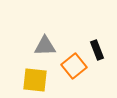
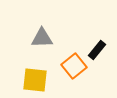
gray triangle: moved 3 px left, 8 px up
black rectangle: rotated 60 degrees clockwise
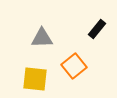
black rectangle: moved 21 px up
yellow square: moved 1 px up
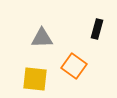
black rectangle: rotated 24 degrees counterclockwise
orange square: rotated 15 degrees counterclockwise
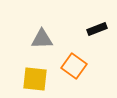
black rectangle: rotated 54 degrees clockwise
gray triangle: moved 1 px down
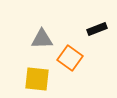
orange square: moved 4 px left, 8 px up
yellow square: moved 2 px right
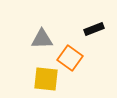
black rectangle: moved 3 px left
yellow square: moved 9 px right
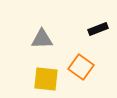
black rectangle: moved 4 px right
orange square: moved 11 px right, 9 px down
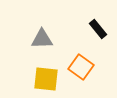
black rectangle: rotated 72 degrees clockwise
